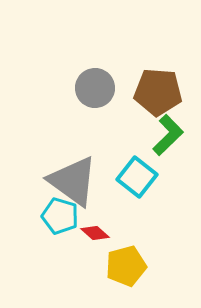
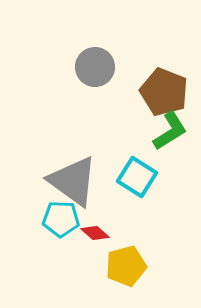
gray circle: moved 21 px up
brown pentagon: moved 6 px right; rotated 18 degrees clockwise
green L-shape: moved 2 px right, 4 px up; rotated 12 degrees clockwise
cyan square: rotated 6 degrees counterclockwise
cyan pentagon: moved 1 px right, 3 px down; rotated 15 degrees counterclockwise
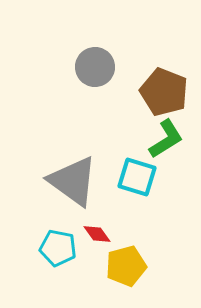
green L-shape: moved 4 px left, 8 px down
cyan square: rotated 15 degrees counterclockwise
cyan pentagon: moved 3 px left, 29 px down; rotated 9 degrees clockwise
red diamond: moved 2 px right, 1 px down; rotated 12 degrees clockwise
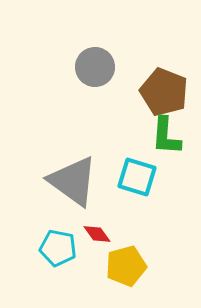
green L-shape: moved 3 px up; rotated 126 degrees clockwise
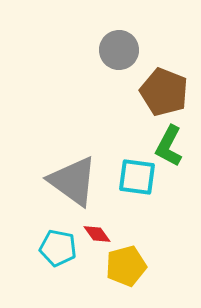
gray circle: moved 24 px right, 17 px up
green L-shape: moved 3 px right, 10 px down; rotated 24 degrees clockwise
cyan square: rotated 9 degrees counterclockwise
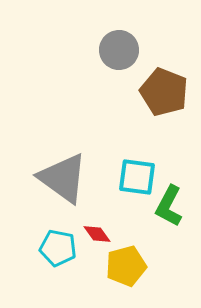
green L-shape: moved 60 px down
gray triangle: moved 10 px left, 3 px up
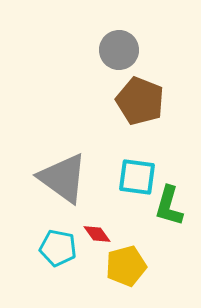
brown pentagon: moved 24 px left, 9 px down
green L-shape: rotated 12 degrees counterclockwise
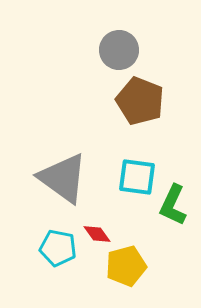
green L-shape: moved 4 px right, 1 px up; rotated 9 degrees clockwise
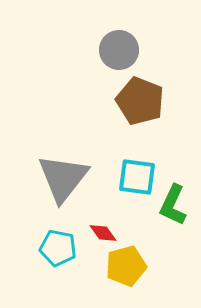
gray triangle: rotated 32 degrees clockwise
red diamond: moved 6 px right, 1 px up
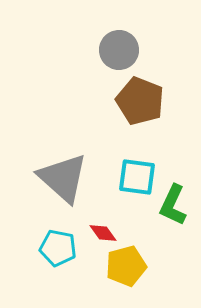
gray triangle: rotated 26 degrees counterclockwise
